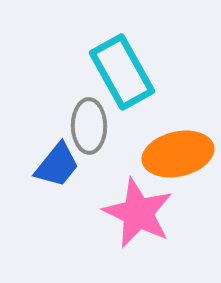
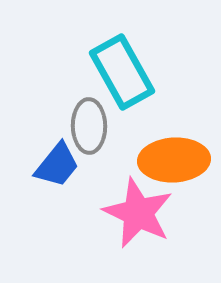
orange ellipse: moved 4 px left, 6 px down; rotated 10 degrees clockwise
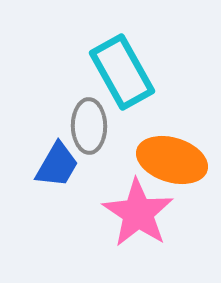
orange ellipse: moved 2 px left; rotated 20 degrees clockwise
blue trapezoid: rotated 9 degrees counterclockwise
pink star: rotated 8 degrees clockwise
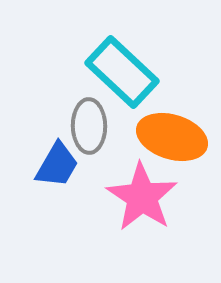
cyan rectangle: rotated 18 degrees counterclockwise
orange ellipse: moved 23 px up
pink star: moved 4 px right, 16 px up
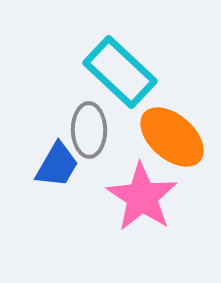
cyan rectangle: moved 2 px left
gray ellipse: moved 4 px down
orange ellipse: rotated 24 degrees clockwise
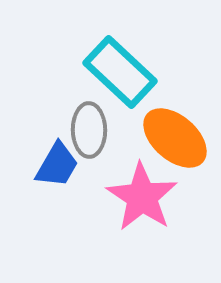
orange ellipse: moved 3 px right, 1 px down
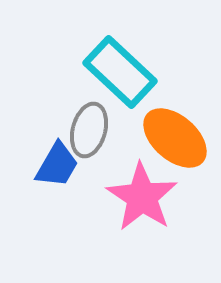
gray ellipse: rotated 16 degrees clockwise
